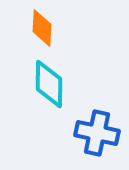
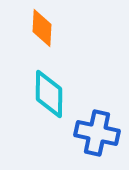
cyan diamond: moved 10 px down
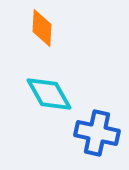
cyan diamond: rotated 30 degrees counterclockwise
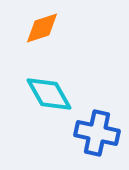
orange diamond: rotated 69 degrees clockwise
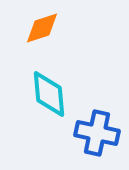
cyan diamond: rotated 24 degrees clockwise
